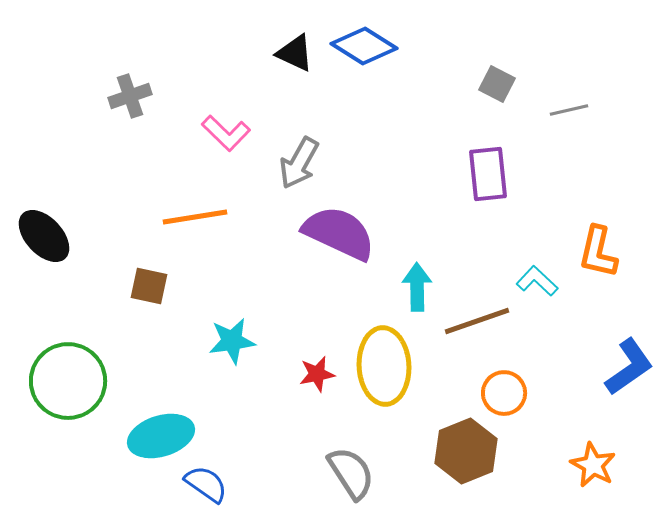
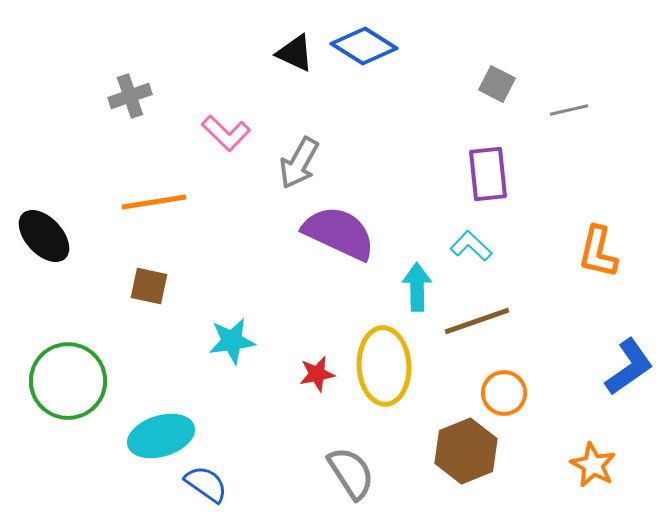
orange line: moved 41 px left, 15 px up
cyan L-shape: moved 66 px left, 35 px up
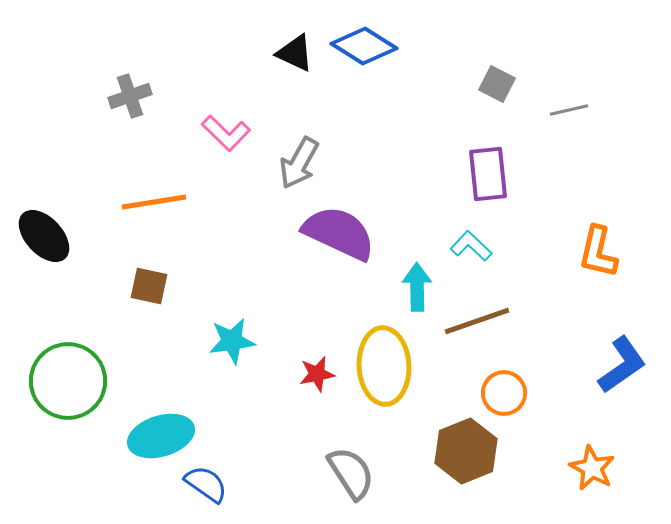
blue L-shape: moved 7 px left, 2 px up
orange star: moved 1 px left, 3 px down
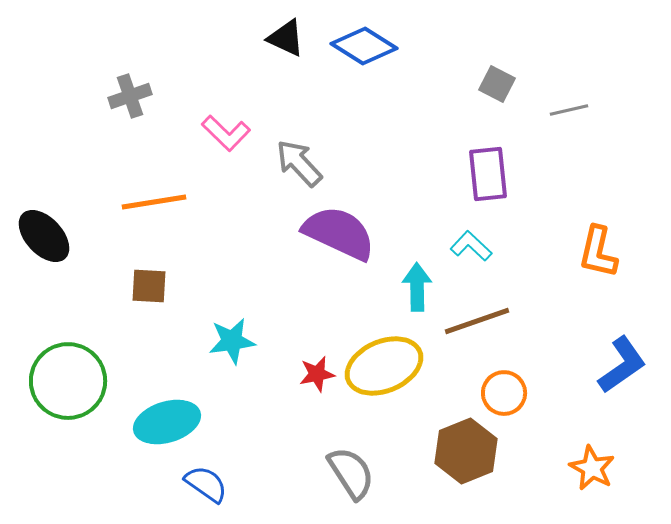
black triangle: moved 9 px left, 15 px up
gray arrow: rotated 108 degrees clockwise
brown square: rotated 9 degrees counterclockwise
yellow ellipse: rotated 70 degrees clockwise
cyan ellipse: moved 6 px right, 14 px up
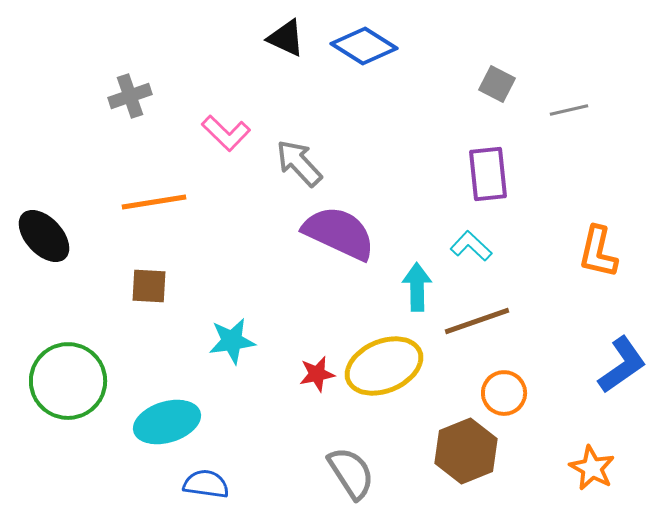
blue semicircle: rotated 27 degrees counterclockwise
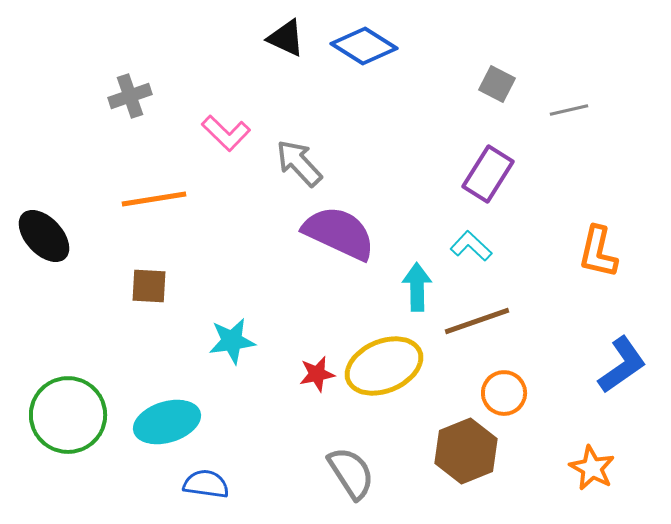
purple rectangle: rotated 38 degrees clockwise
orange line: moved 3 px up
green circle: moved 34 px down
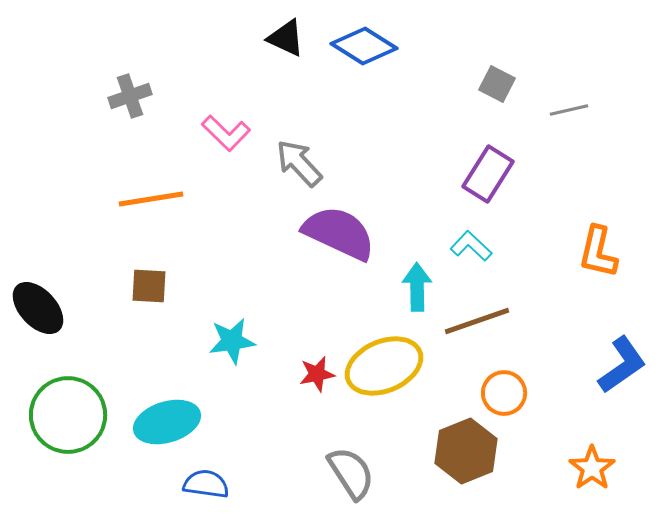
orange line: moved 3 px left
black ellipse: moved 6 px left, 72 px down
orange star: rotated 9 degrees clockwise
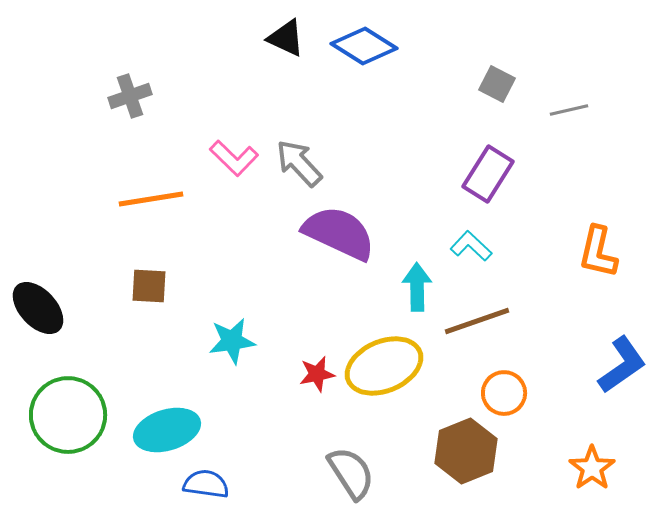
pink L-shape: moved 8 px right, 25 px down
cyan ellipse: moved 8 px down
